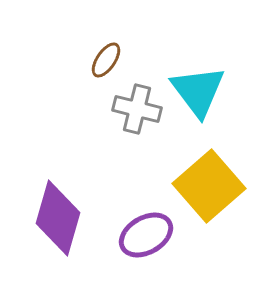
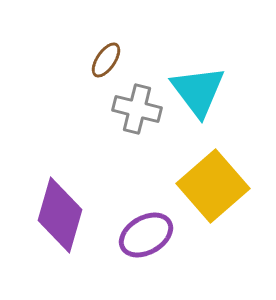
yellow square: moved 4 px right
purple diamond: moved 2 px right, 3 px up
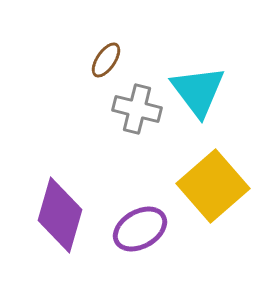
purple ellipse: moved 6 px left, 6 px up
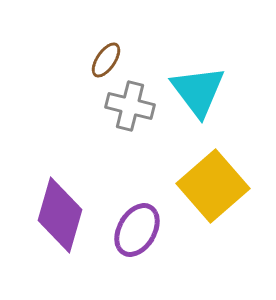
gray cross: moved 7 px left, 3 px up
purple ellipse: moved 3 px left, 1 px down; rotated 30 degrees counterclockwise
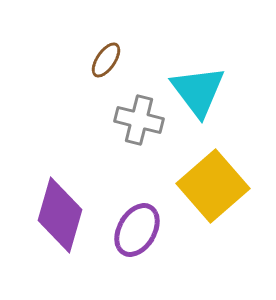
gray cross: moved 9 px right, 14 px down
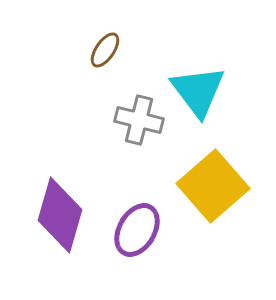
brown ellipse: moved 1 px left, 10 px up
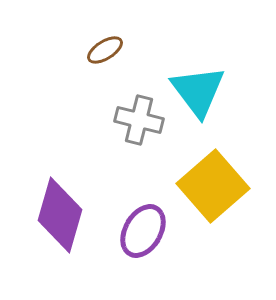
brown ellipse: rotated 24 degrees clockwise
purple ellipse: moved 6 px right, 1 px down
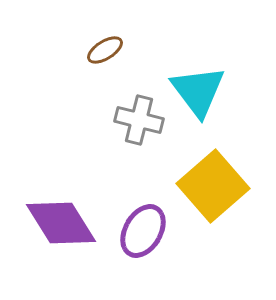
purple diamond: moved 1 px right, 8 px down; rotated 48 degrees counterclockwise
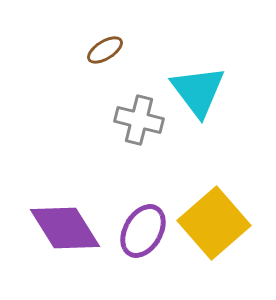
yellow square: moved 1 px right, 37 px down
purple diamond: moved 4 px right, 5 px down
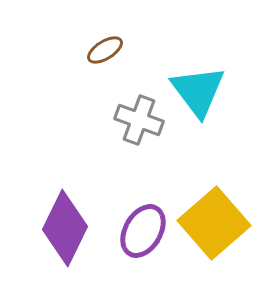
gray cross: rotated 6 degrees clockwise
purple diamond: rotated 58 degrees clockwise
